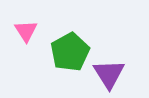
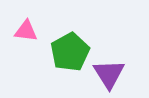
pink triangle: rotated 50 degrees counterclockwise
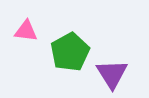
purple triangle: moved 3 px right
